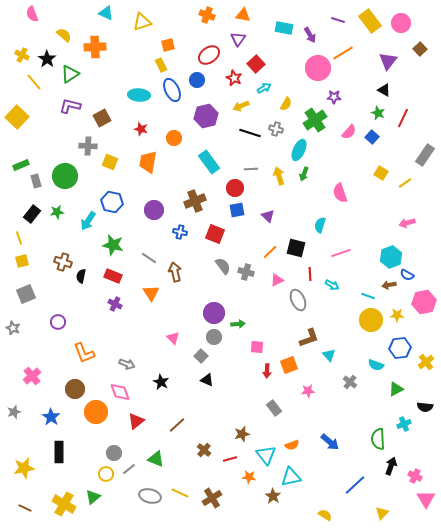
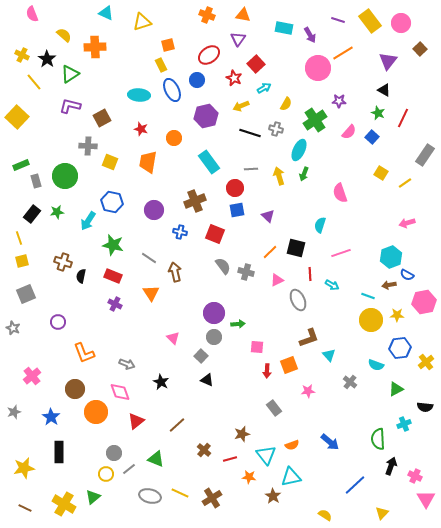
purple star at (334, 97): moved 5 px right, 4 px down
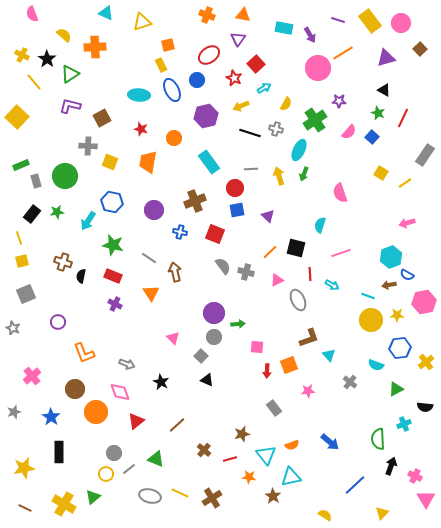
purple triangle at (388, 61): moved 2 px left, 3 px up; rotated 36 degrees clockwise
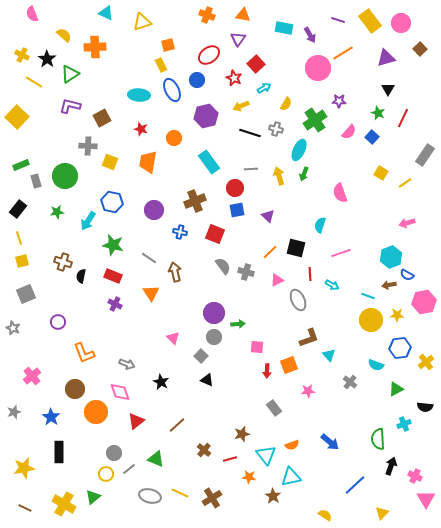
yellow line at (34, 82): rotated 18 degrees counterclockwise
black triangle at (384, 90): moved 4 px right, 1 px up; rotated 32 degrees clockwise
black rectangle at (32, 214): moved 14 px left, 5 px up
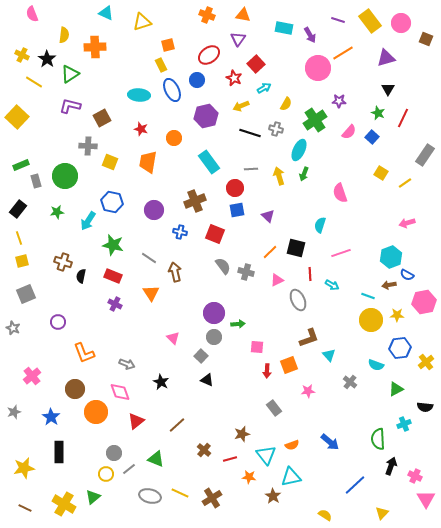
yellow semicircle at (64, 35): rotated 56 degrees clockwise
brown square at (420, 49): moved 6 px right, 10 px up; rotated 24 degrees counterclockwise
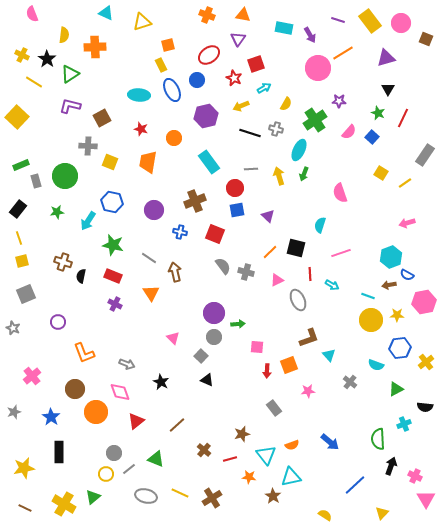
red square at (256, 64): rotated 24 degrees clockwise
gray ellipse at (150, 496): moved 4 px left
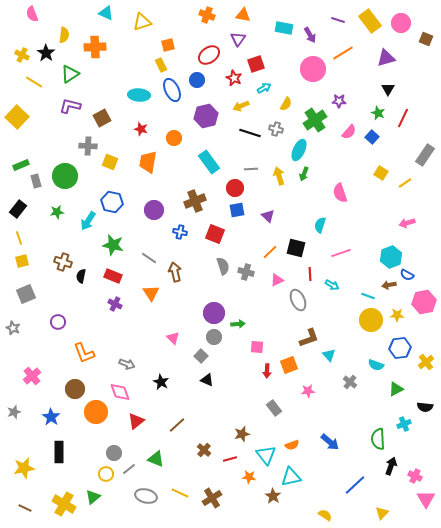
black star at (47, 59): moved 1 px left, 6 px up
pink circle at (318, 68): moved 5 px left, 1 px down
gray semicircle at (223, 266): rotated 18 degrees clockwise
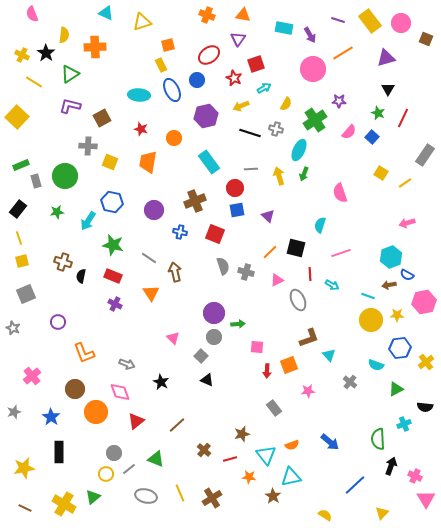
yellow line at (180, 493): rotated 42 degrees clockwise
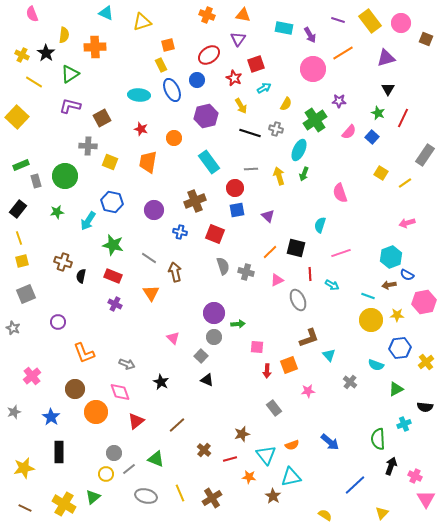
yellow arrow at (241, 106): rotated 98 degrees counterclockwise
